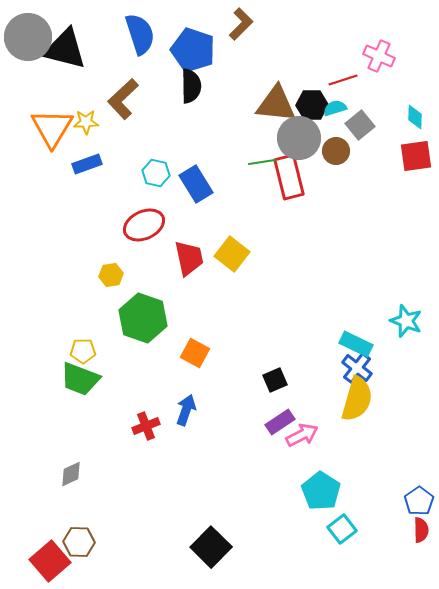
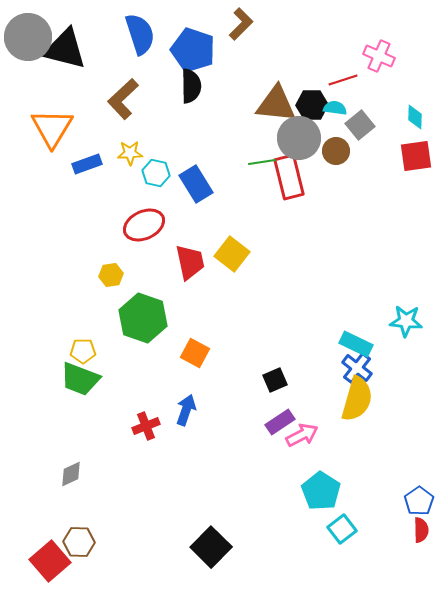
cyan semicircle at (335, 108): rotated 25 degrees clockwise
yellow star at (86, 122): moved 44 px right, 31 px down
red trapezoid at (189, 258): moved 1 px right, 4 px down
cyan star at (406, 321): rotated 16 degrees counterclockwise
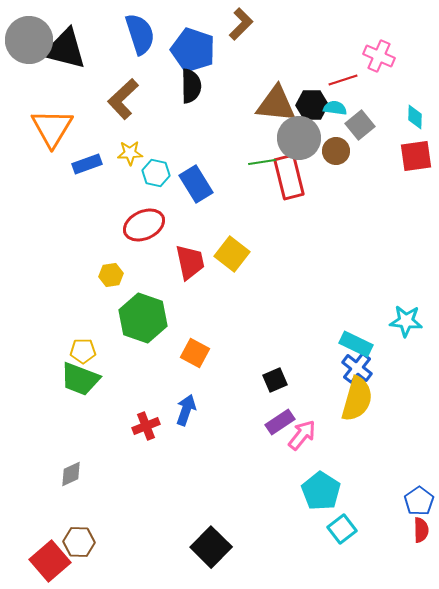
gray circle at (28, 37): moved 1 px right, 3 px down
pink arrow at (302, 435): rotated 24 degrees counterclockwise
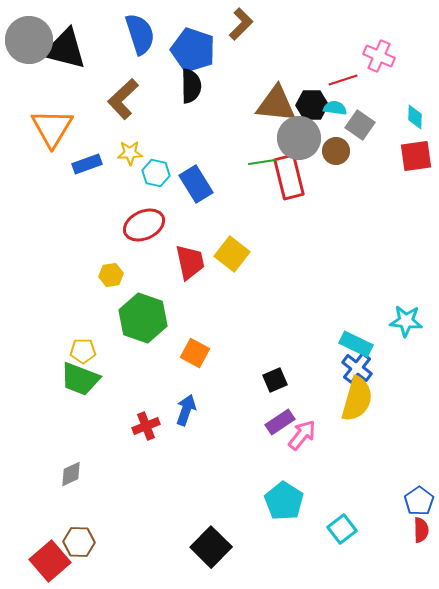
gray square at (360, 125): rotated 16 degrees counterclockwise
cyan pentagon at (321, 491): moved 37 px left, 10 px down
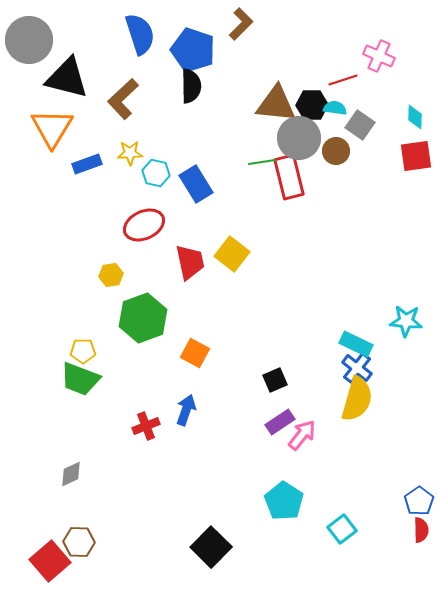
black triangle at (65, 49): moved 2 px right, 29 px down
green hexagon at (143, 318): rotated 21 degrees clockwise
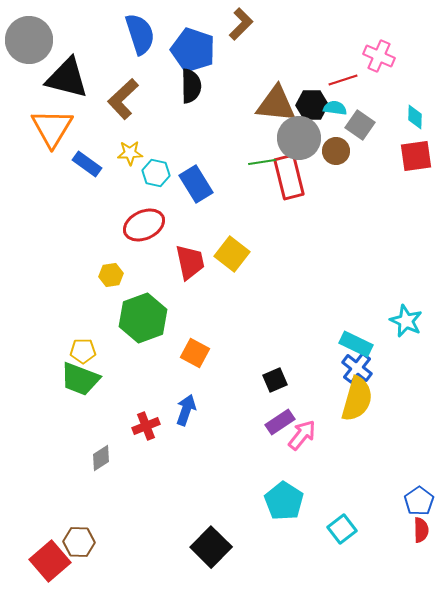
blue rectangle at (87, 164): rotated 56 degrees clockwise
cyan star at (406, 321): rotated 20 degrees clockwise
gray diamond at (71, 474): moved 30 px right, 16 px up; rotated 8 degrees counterclockwise
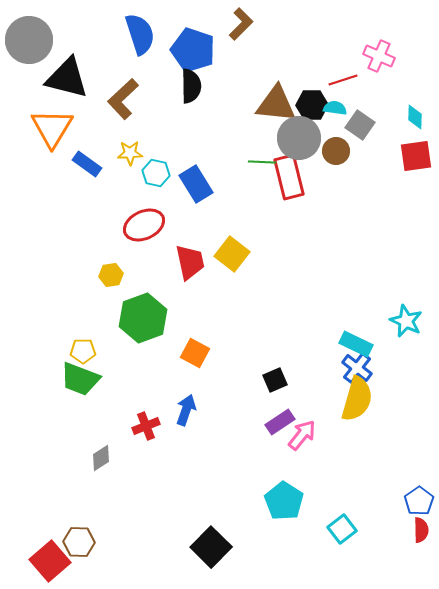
green line at (262, 162): rotated 12 degrees clockwise
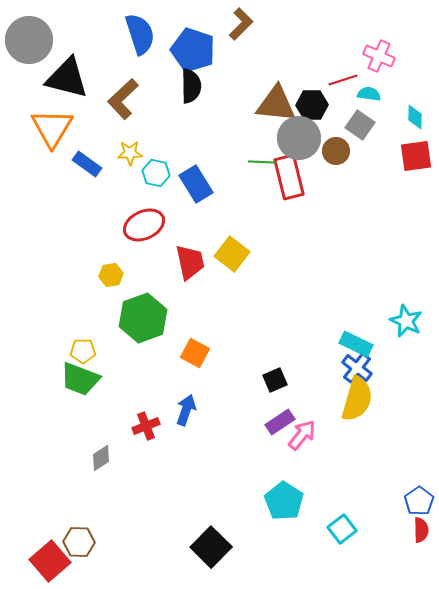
cyan semicircle at (335, 108): moved 34 px right, 14 px up
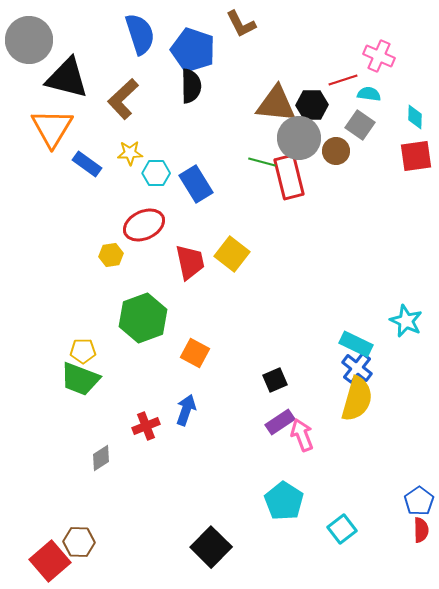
brown L-shape at (241, 24): rotated 108 degrees clockwise
green line at (262, 162): rotated 12 degrees clockwise
cyan hexagon at (156, 173): rotated 12 degrees counterclockwise
yellow hexagon at (111, 275): moved 20 px up
pink arrow at (302, 435): rotated 60 degrees counterclockwise
